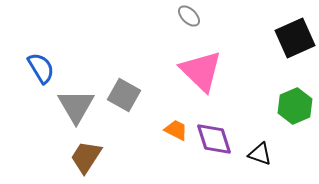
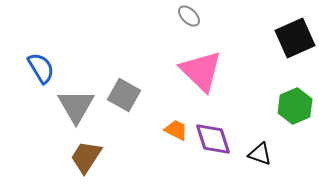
purple diamond: moved 1 px left
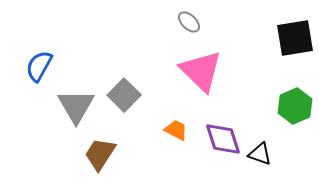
gray ellipse: moved 6 px down
black square: rotated 15 degrees clockwise
blue semicircle: moved 2 px left, 2 px up; rotated 120 degrees counterclockwise
gray square: rotated 16 degrees clockwise
purple diamond: moved 10 px right
brown trapezoid: moved 14 px right, 3 px up
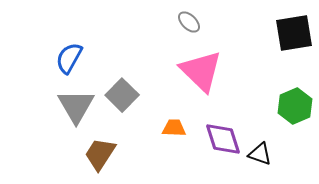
black square: moved 1 px left, 5 px up
blue semicircle: moved 30 px right, 8 px up
gray square: moved 2 px left
orange trapezoid: moved 2 px left, 2 px up; rotated 25 degrees counterclockwise
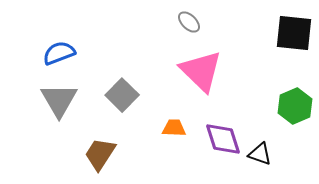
black square: rotated 15 degrees clockwise
blue semicircle: moved 10 px left, 5 px up; rotated 40 degrees clockwise
gray triangle: moved 17 px left, 6 px up
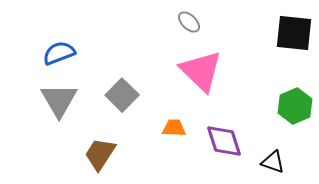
purple diamond: moved 1 px right, 2 px down
black triangle: moved 13 px right, 8 px down
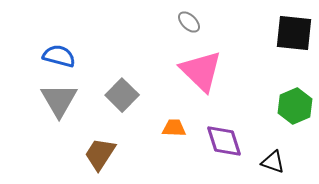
blue semicircle: moved 3 px down; rotated 36 degrees clockwise
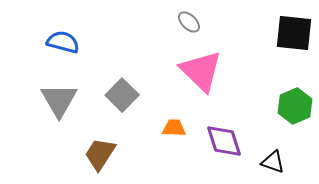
blue semicircle: moved 4 px right, 14 px up
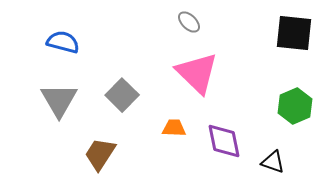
pink triangle: moved 4 px left, 2 px down
purple diamond: rotated 6 degrees clockwise
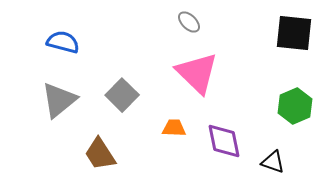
gray triangle: rotated 21 degrees clockwise
brown trapezoid: rotated 66 degrees counterclockwise
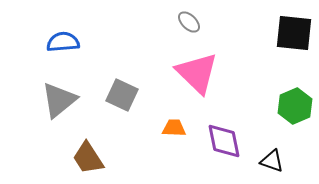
blue semicircle: rotated 20 degrees counterclockwise
gray square: rotated 20 degrees counterclockwise
brown trapezoid: moved 12 px left, 4 px down
black triangle: moved 1 px left, 1 px up
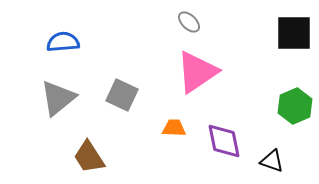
black square: rotated 6 degrees counterclockwise
pink triangle: moved 1 px up; rotated 42 degrees clockwise
gray triangle: moved 1 px left, 2 px up
brown trapezoid: moved 1 px right, 1 px up
